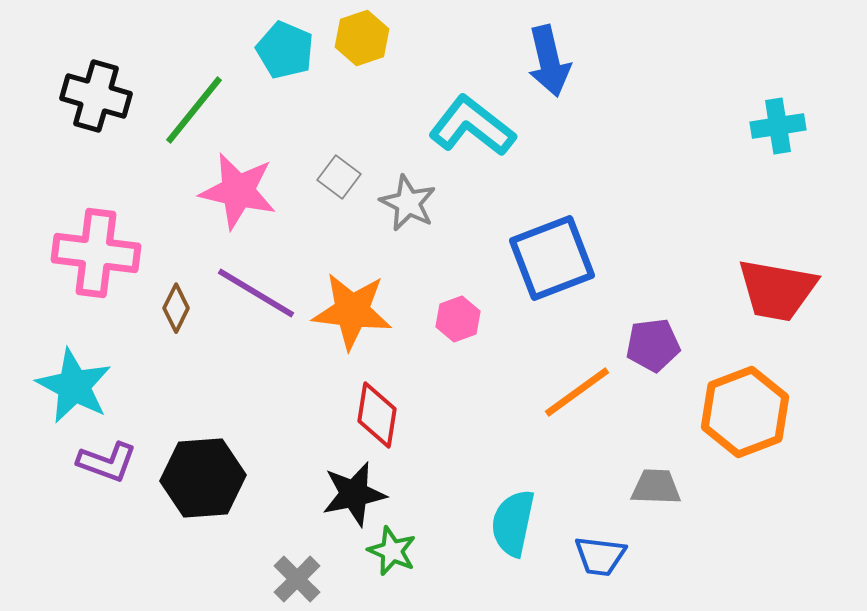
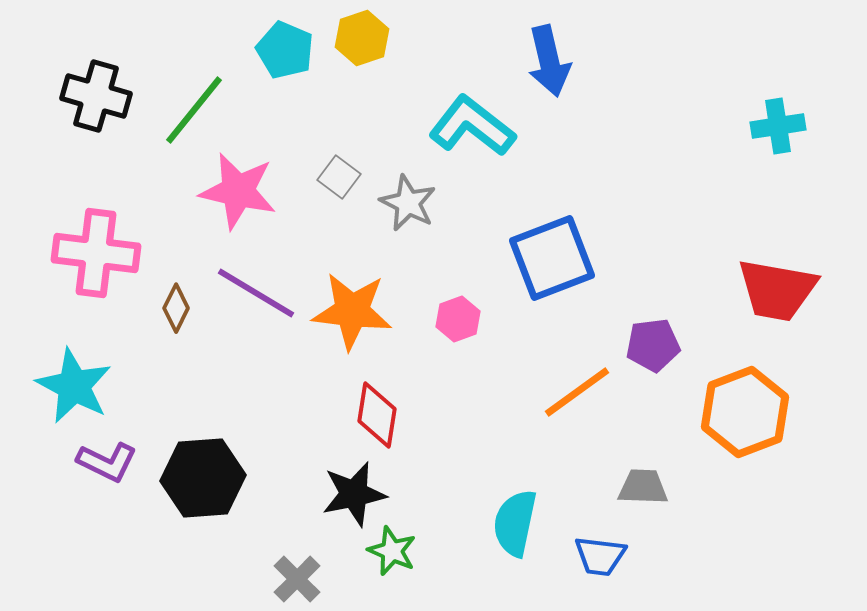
purple L-shape: rotated 6 degrees clockwise
gray trapezoid: moved 13 px left
cyan semicircle: moved 2 px right
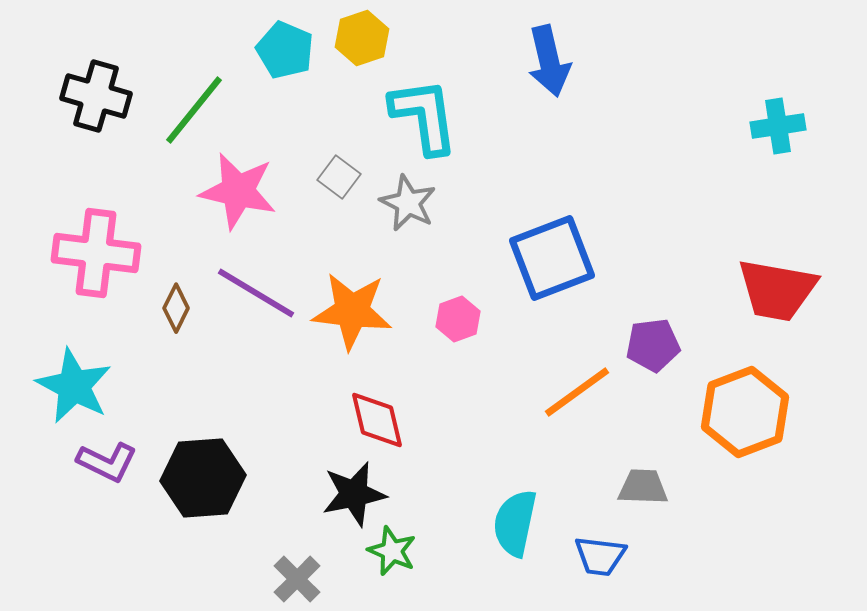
cyan L-shape: moved 48 px left, 10 px up; rotated 44 degrees clockwise
red diamond: moved 5 px down; rotated 22 degrees counterclockwise
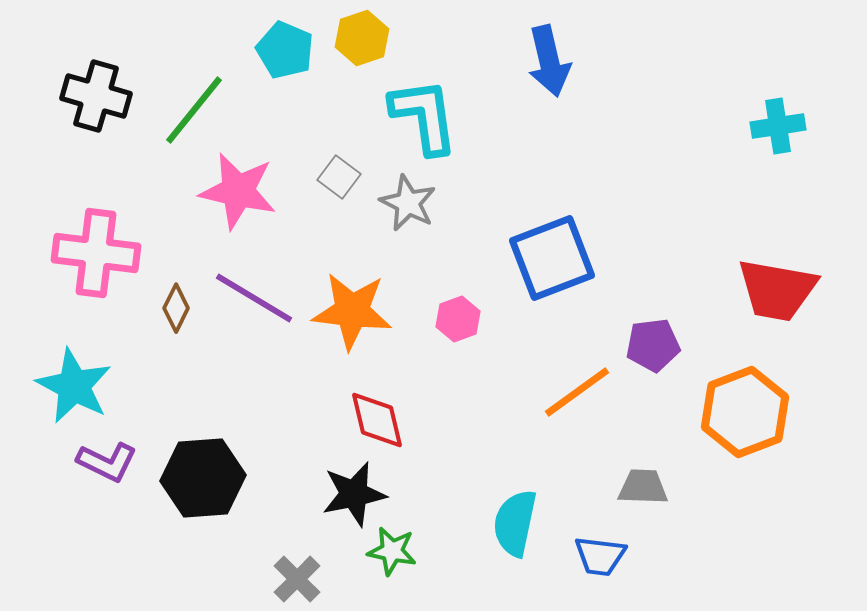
purple line: moved 2 px left, 5 px down
green star: rotated 12 degrees counterclockwise
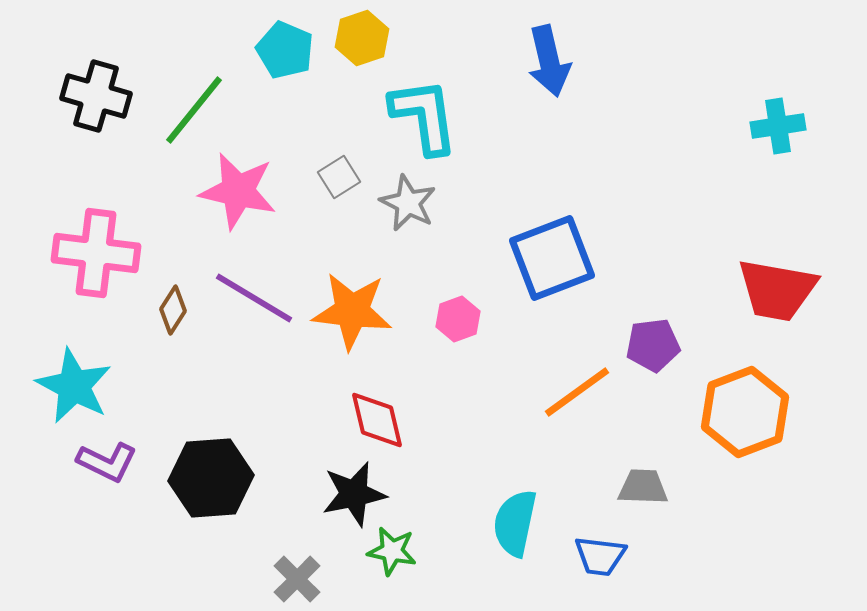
gray square: rotated 21 degrees clockwise
brown diamond: moved 3 px left, 2 px down; rotated 6 degrees clockwise
black hexagon: moved 8 px right
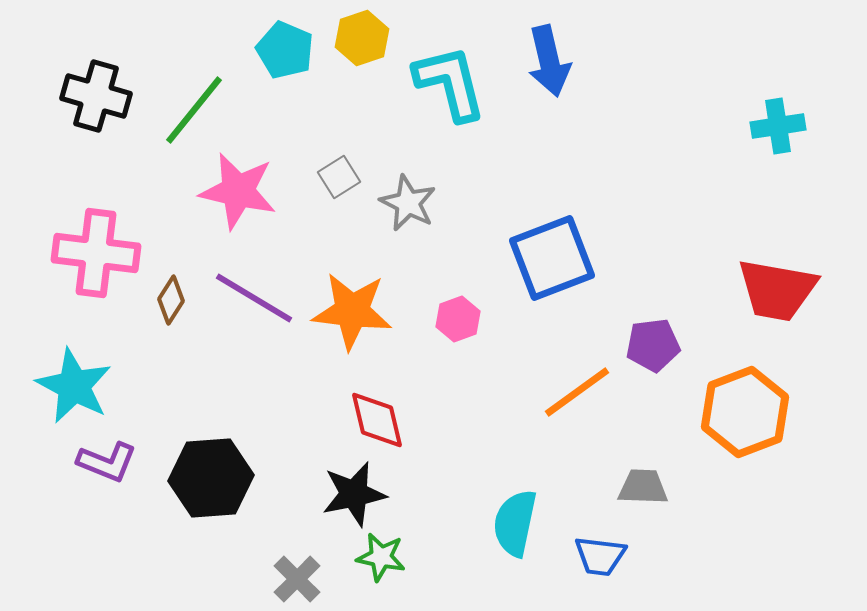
cyan L-shape: moved 26 px right, 33 px up; rotated 6 degrees counterclockwise
brown diamond: moved 2 px left, 10 px up
purple L-shape: rotated 4 degrees counterclockwise
green star: moved 11 px left, 6 px down
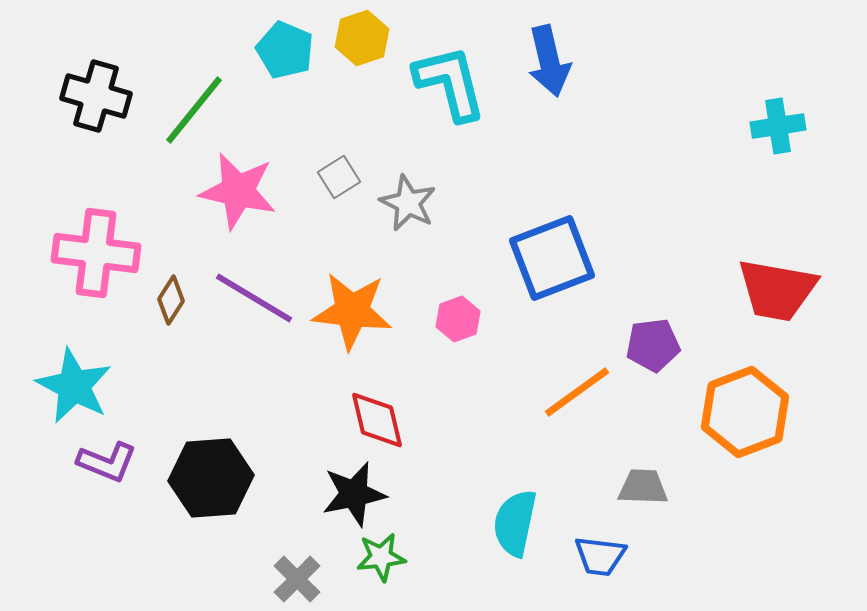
green star: rotated 18 degrees counterclockwise
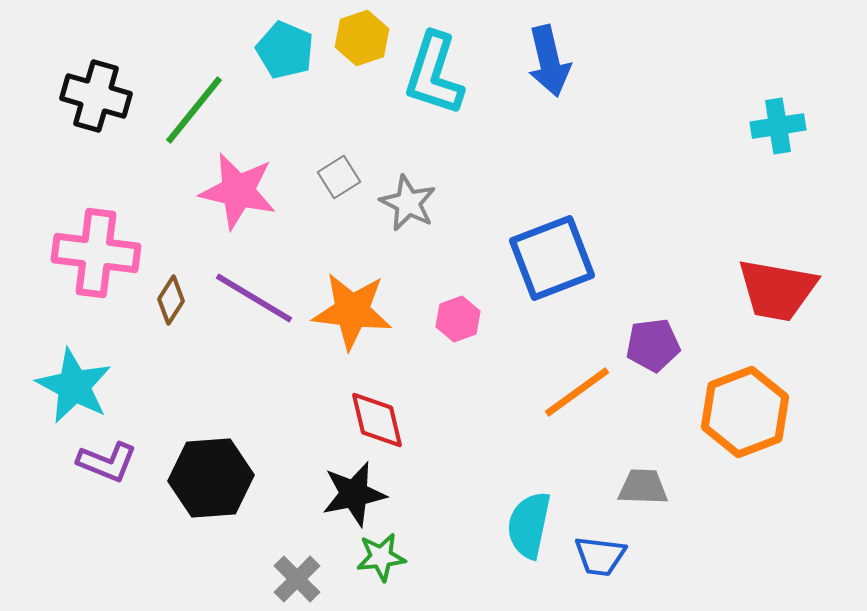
cyan L-shape: moved 16 px left, 9 px up; rotated 148 degrees counterclockwise
cyan semicircle: moved 14 px right, 2 px down
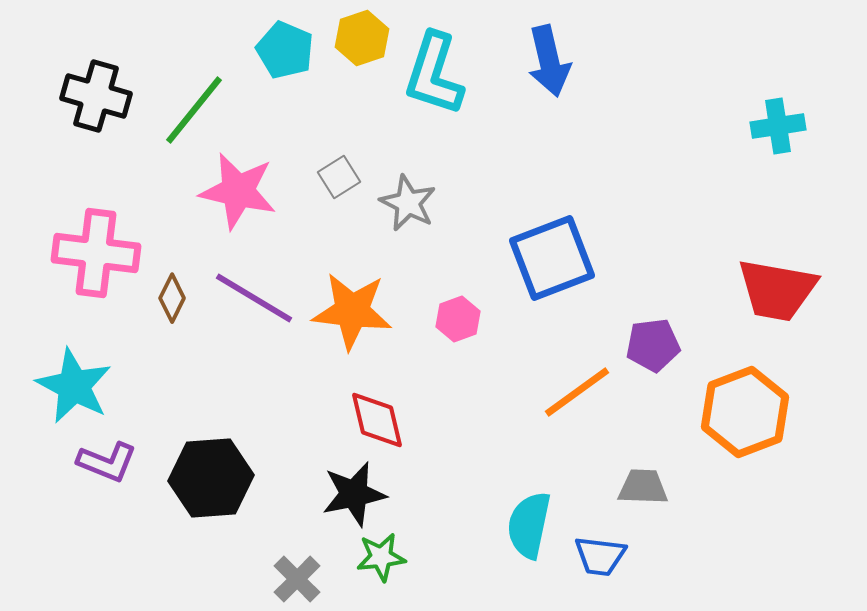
brown diamond: moved 1 px right, 2 px up; rotated 6 degrees counterclockwise
